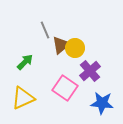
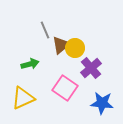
green arrow: moved 5 px right, 2 px down; rotated 30 degrees clockwise
purple cross: moved 1 px right, 3 px up
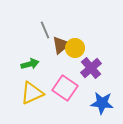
yellow triangle: moved 9 px right, 5 px up
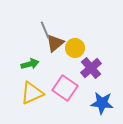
brown triangle: moved 6 px left, 2 px up
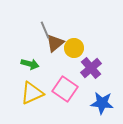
yellow circle: moved 1 px left
green arrow: rotated 30 degrees clockwise
pink square: moved 1 px down
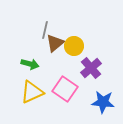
gray line: rotated 36 degrees clockwise
yellow circle: moved 2 px up
yellow triangle: moved 1 px up
blue star: moved 1 px right, 1 px up
